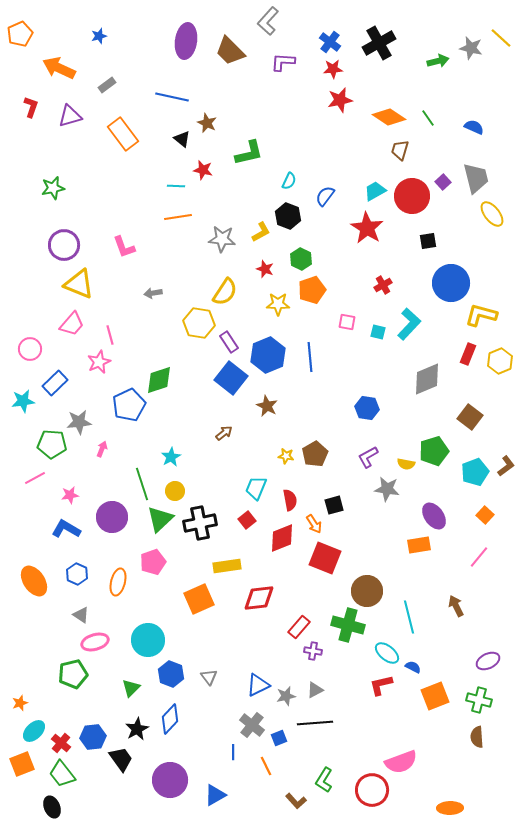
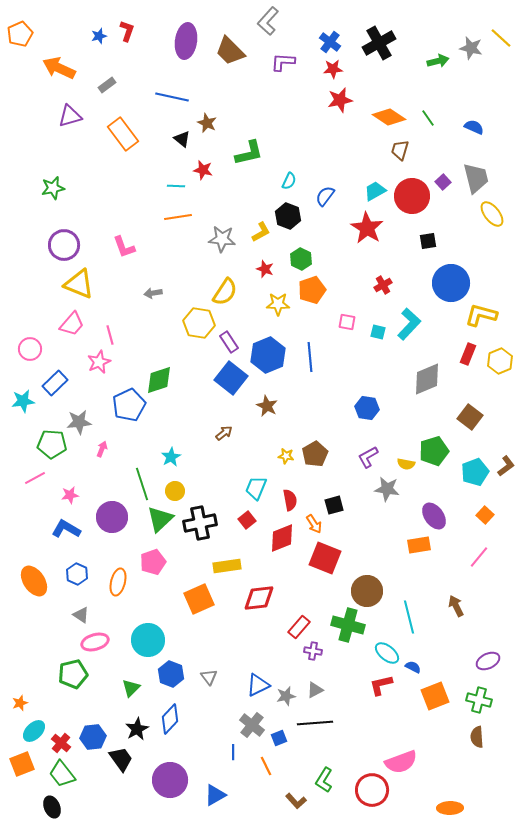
red L-shape at (31, 107): moved 96 px right, 76 px up
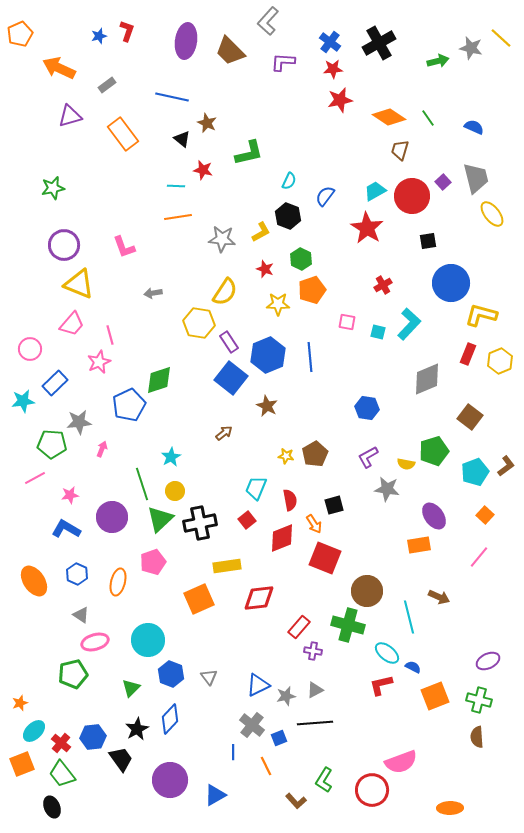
brown arrow at (456, 606): moved 17 px left, 9 px up; rotated 140 degrees clockwise
